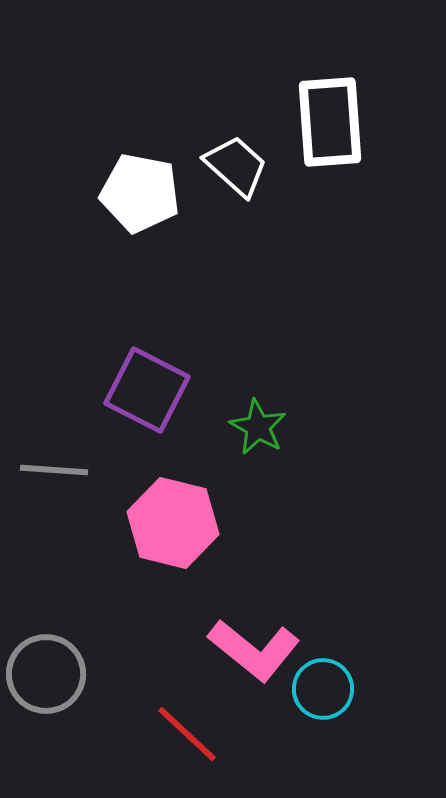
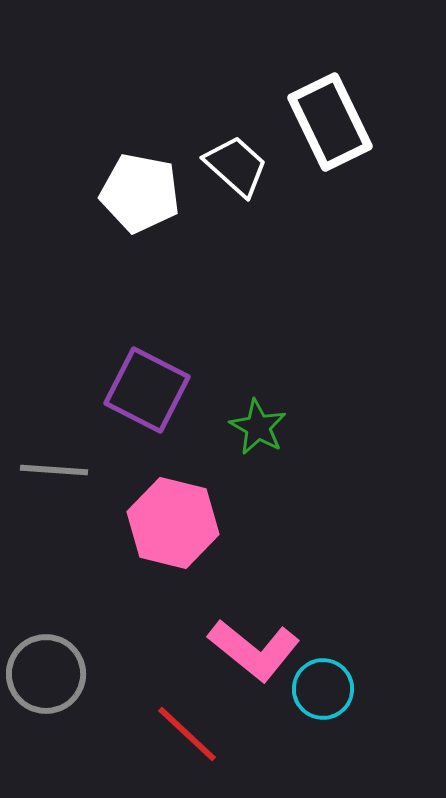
white rectangle: rotated 22 degrees counterclockwise
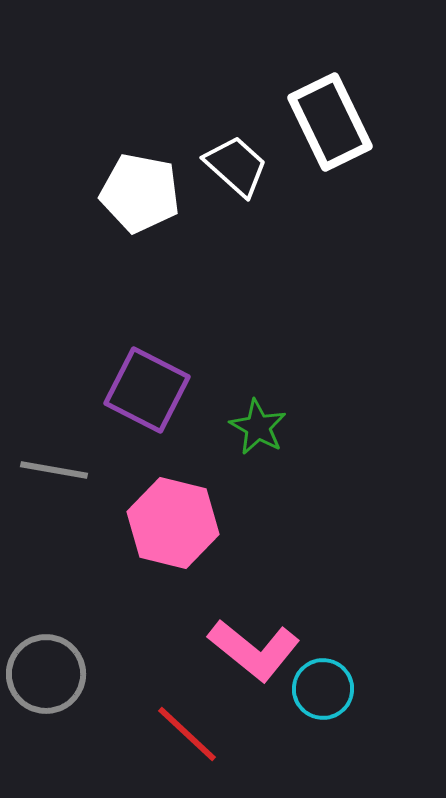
gray line: rotated 6 degrees clockwise
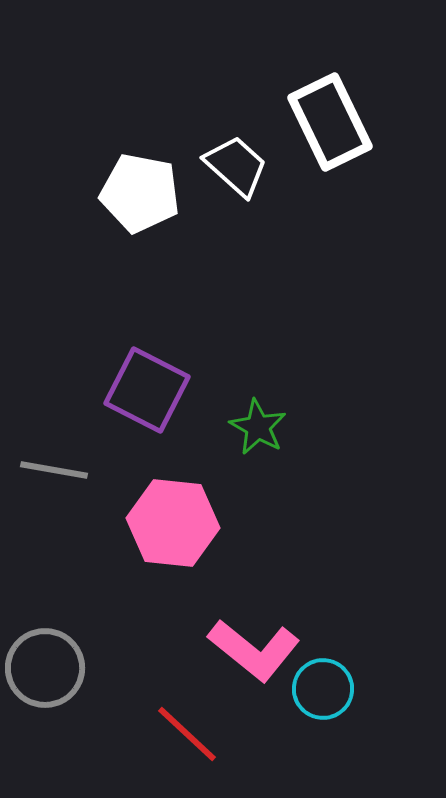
pink hexagon: rotated 8 degrees counterclockwise
gray circle: moved 1 px left, 6 px up
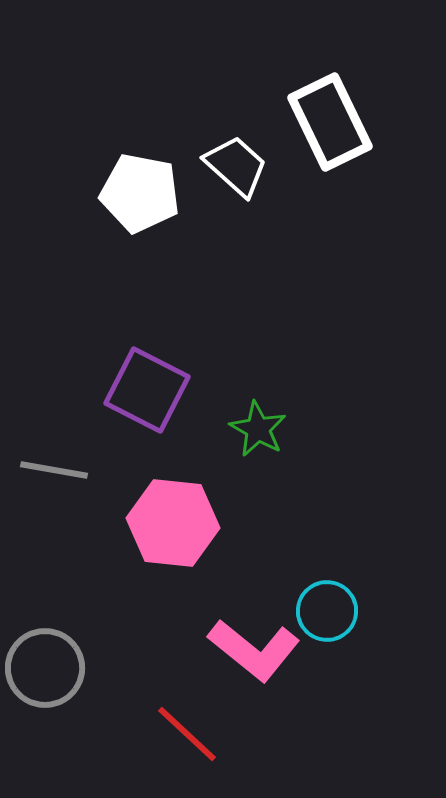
green star: moved 2 px down
cyan circle: moved 4 px right, 78 px up
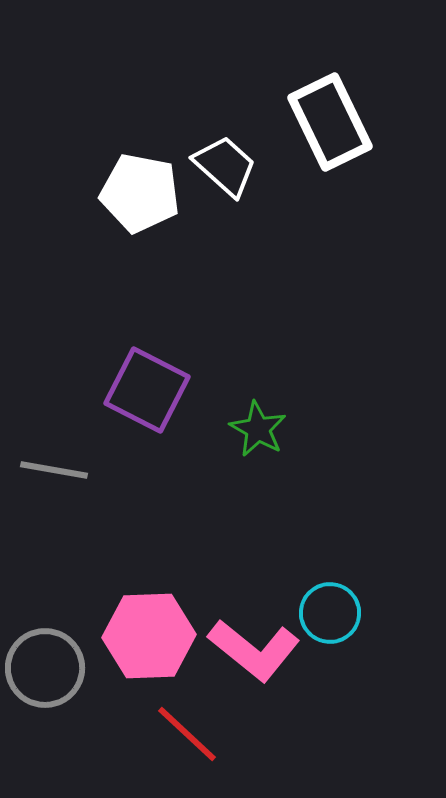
white trapezoid: moved 11 px left
pink hexagon: moved 24 px left, 113 px down; rotated 8 degrees counterclockwise
cyan circle: moved 3 px right, 2 px down
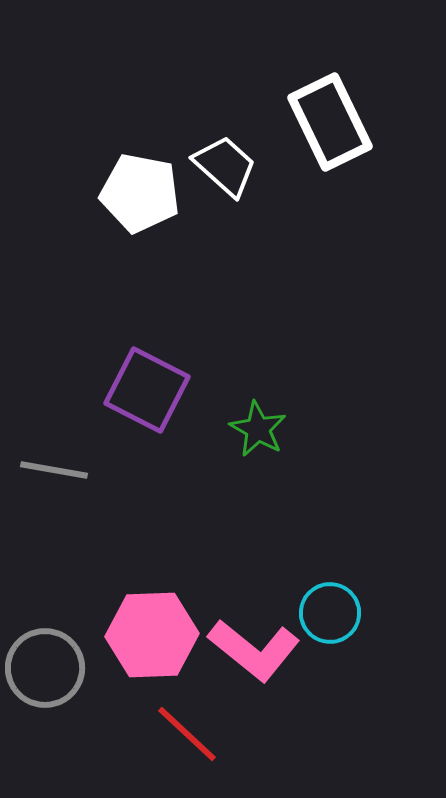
pink hexagon: moved 3 px right, 1 px up
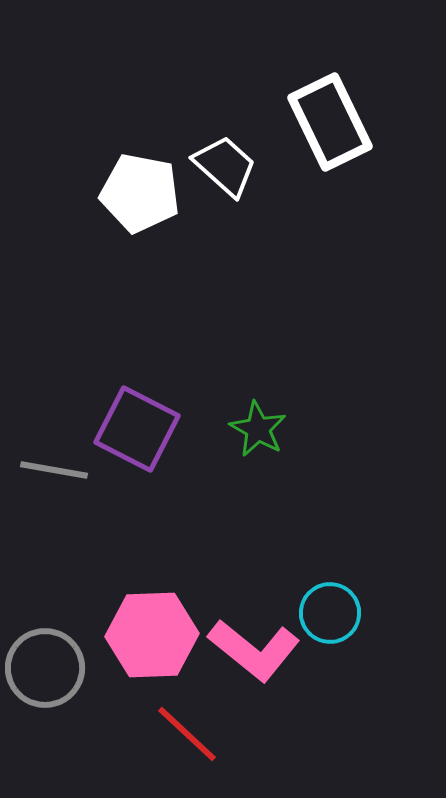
purple square: moved 10 px left, 39 px down
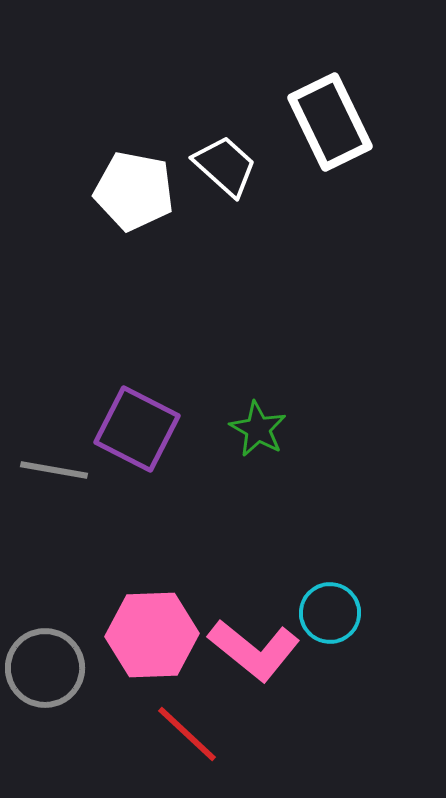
white pentagon: moved 6 px left, 2 px up
